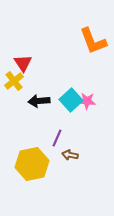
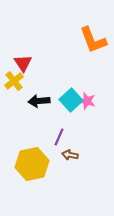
orange L-shape: moved 1 px up
pink star: rotated 12 degrees clockwise
purple line: moved 2 px right, 1 px up
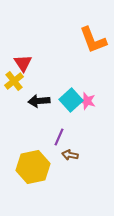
yellow hexagon: moved 1 px right, 3 px down
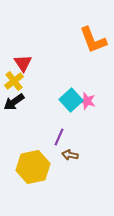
black arrow: moved 25 px left, 1 px down; rotated 30 degrees counterclockwise
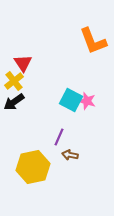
orange L-shape: moved 1 px down
cyan square: rotated 20 degrees counterclockwise
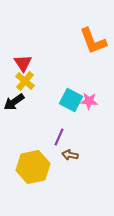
yellow cross: moved 11 px right; rotated 12 degrees counterclockwise
pink star: moved 2 px right; rotated 12 degrees counterclockwise
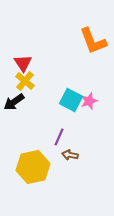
pink star: rotated 24 degrees counterclockwise
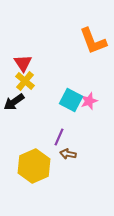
brown arrow: moved 2 px left, 1 px up
yellow hexagon: moved 1 px right, 1 px up; rotated 12 degrees counterclockwise
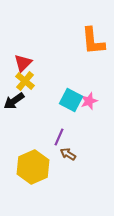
orange L-shape: rotated 16 degrees clockwise
red triangle: rotated 18 degrees clockwise
black arrow: moved 1 px up
brown arrow: rotated 21 degrees clockwise
yellow hexagon: moved 1 px left, 1 px down
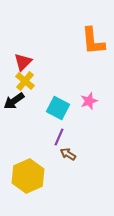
red triangle: moved 1 px up
cyan square: moved 13 px left, 8 px down
yellow hexagon: moved 5 px left, 9 px down
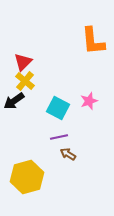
purple line: rotated 54 degrees clockwise
yellow hexagon: moved 1 px left, 1 px down; rotated 8 degrees clockwise
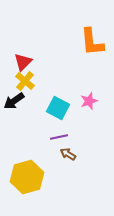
orange L-shape: moved 1 px left, 1 px down
